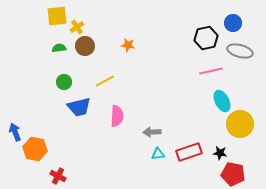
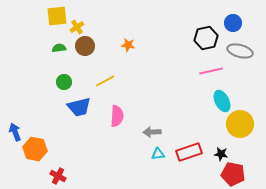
black star: moved 1 px right, 1 px down
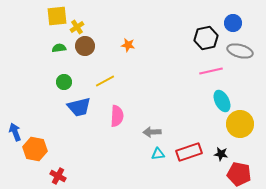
red pentagon: moved 6 px right
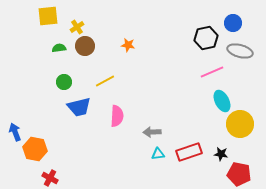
yellow square: moved 9 px left
pink line: moved 1 px right, 1 px down; rotated 10 degrees counterclockwise
red cross: moved 8 px left, 2 px down
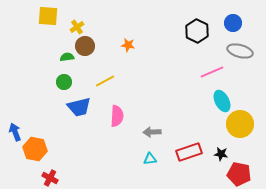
yellow square: rotated 10 degrees clockwise
black hexagon: moved 9 px left, 7 px up; rotated 20 degrees counterclockwise
green semicircle: moved 8 px right, 9 px down
cyan triangle: moved 8 px left, 5 px down
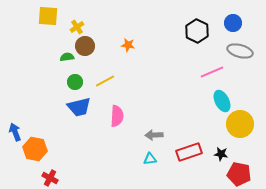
green circle: moved 11 px right
gray arrow: moved 2 px right, 3 px down
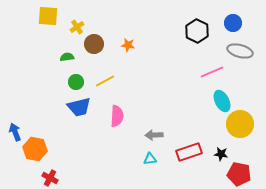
brown circle: moved 9 px right, 2 px up
green circle: moved 1 px right
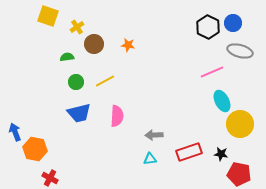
yellow square: rotated 15 degrees clockwise
black hexagon: moved 11 px right, 4 px up
blue trapezoid: moved 6 px down
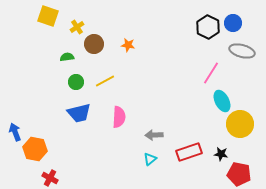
gray ellipse: moved 2 px right
pink line: moved 1 px left, 1 px down; rotated 35 degrees counterclockwise
pink semicircle: moved 2 px right, 1 px down
cyan triangle: rotated 32 degrees counterclockwise
